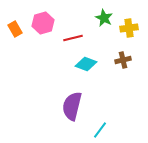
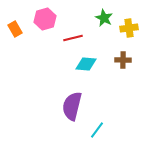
pink hexagon: moved 2 px right, 4 px up
brown cross: rotated 14 degrees clockwise
cyan diamond: rotated 15 degrees counterclockwise
cyan line: moved 3 px left
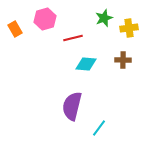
green star: rotated 24 degrees clockwise
cyan line: moved 2 px right, 2 px up
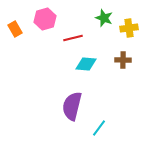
green star: rotated 30 degrees counterclockwise
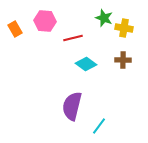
pink hexagon: moved 2 px down; rotated 20 degrees clockwise
yellow cross: moved 5 px left; rotated 18 degrees clockwise
cyan diamond: rotated 30 degrees clockwise
cyan line: moved 2 px up
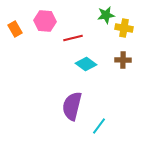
green star: moved 2 px right, 3 px up; rotated 30 degrees counterclockwise
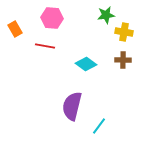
pink hexagon: moved 7 px right, 3 px up
yellow cross: moved 4 px down
red line: moved 28 px left, 8 px down; rotated 24 degrees clockwise
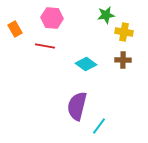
purple semicircle: moved 5 px right
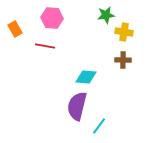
cyan diamond: moved 13 px down; rotated 30 degrees counterclockwise
